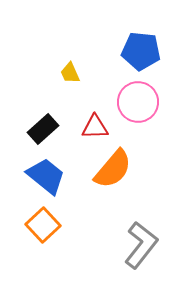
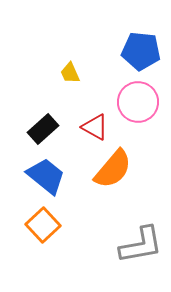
red triangle: rotated 32 degrees clockwise
gray L-shape: rotated 42 degrees clockwise
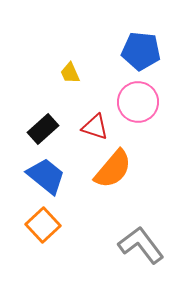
red triangle: rotated 12 degrees counterclockwise
gray L-shape: rotated 117 degrees counterclockwise
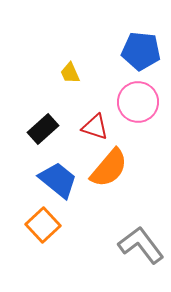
orange semicircle: moved 4 px left, 1 px up
blue trapezoid: moved 12 px right, 4 px down
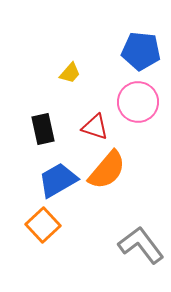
yellow trapezoid: rotated 115 degrees counterclockwise
black rectangle: rotated 60 degrees counterclockwise
orange semicircle: moved 2 px left, 2 px down
blue trapezoid: rotated 69 degrees counterclockwise
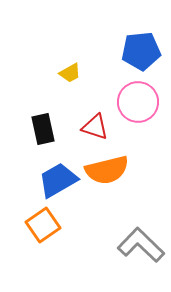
blue pentagon: rotated 12 degrees counterclockwise
yellow trapezoid: rotated 20 degrees clockwise
orange semicircle: rotated 36 degrees clockwise
orange square: rotated 8 degrees clockwise
gray L-shape: rotated 9 degrees counterclockwise
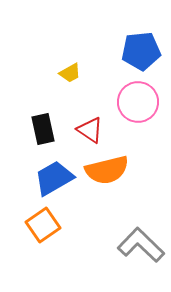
red triangle: moved 5 px left, 3 px down; rotated 16 degrees clockwise
blue trapezoid: moved 4 px left, 2 px up
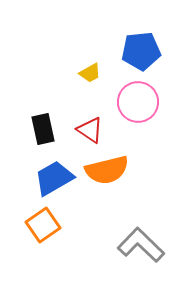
yellow trapezoid: moved 20 px right
